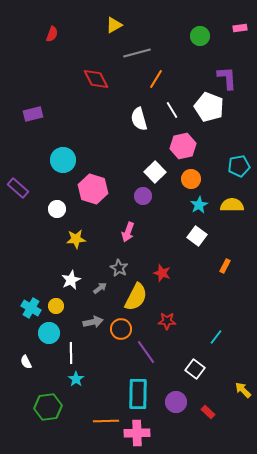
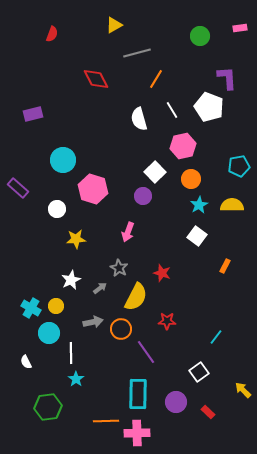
white square at (195, 369): moved 4 px right, 3 px down; rotated 18 degrees clockwise
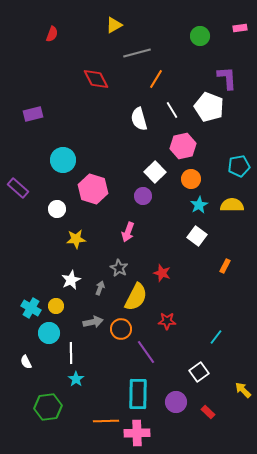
gray arrow at (100, 288): rotated 32 degrees counterclockwise
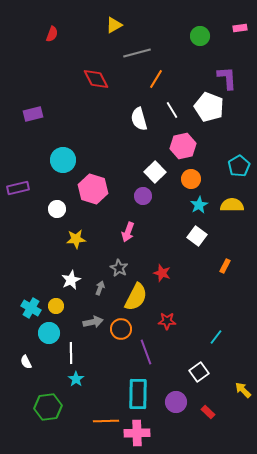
cyan pentagon at (239, 166): rotated 20 degrees counterclockwise
purple rectangle at (18, 188): rotated 55 degrees counterclockwise
purple line at (146, 352): rotated 15 degrees clockwise
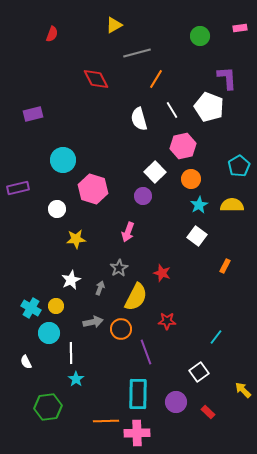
gray star at (119, 268): rotated 12 degrees clockwise
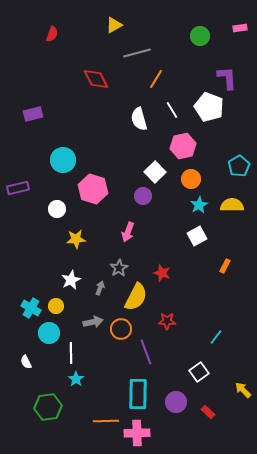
white square at (197, 236): rotated 24 degrees clockwise
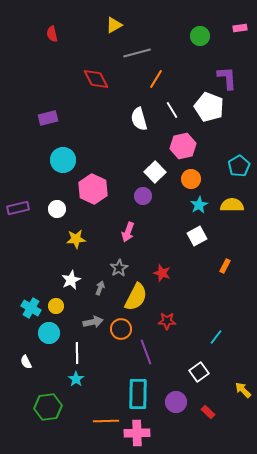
red semicircle at (52, 34): rotated 147 degrees clockwise
purple rectangle at (33, 114): moved 15 px right, 4 px down
purple rectangle at (18, 188): moved 20 px down
pink hexagon at (93, 189): rotated 8 degrees clockwise
white line at (71, 353): moved 6 px right
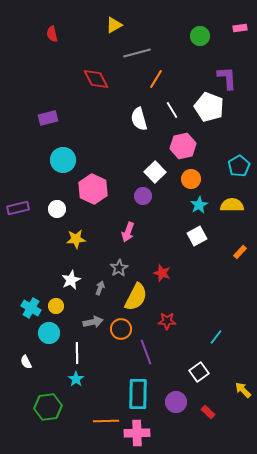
orange rectangle at (225, 266): moved 15 px right, 14 px up; rotated 16 degrees clockwise
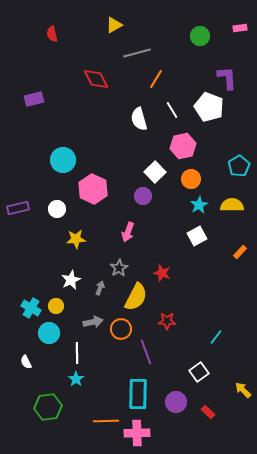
purple rectangle at (48, 118): moved 14 px left, 19 px up
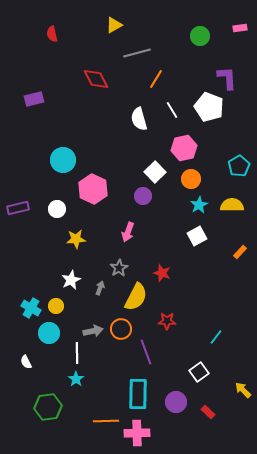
pink hexagon at (183, 146): moved 1 px right, 2 px down
gray arrow at (93, 322): moved 9 px down
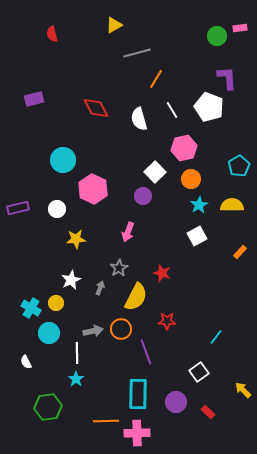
green circle at (200, 36): moved 17 px right
red diamond at (96, 79): moved 29 px down
yellow circle at (56, 306): moved 3 px up
